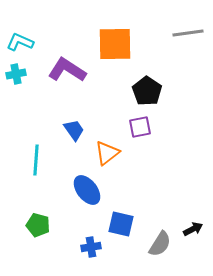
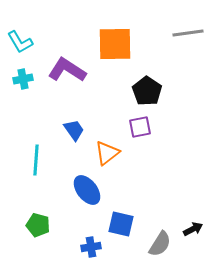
cyan L-shape: rotated 144 degrees counterclockwise
cyan cross: moved 7 px right, 5 px down
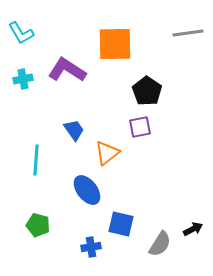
cyan L-shape: moved 1 px right, 9 px up
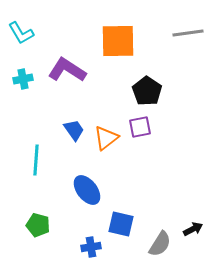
orange square: moved 3 px right, 3 px up
orange triangle: moved 1 px left, 15 px up
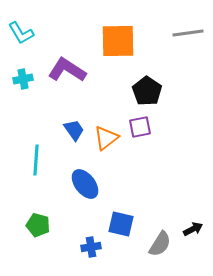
blue ellipse: moved 2 px left, 6 px up
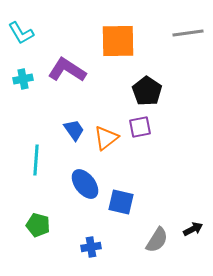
blue square: moved 22 px up
gray semicircle: moved 3 px left, 4 px up
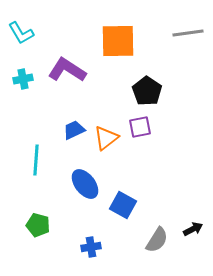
blue trapezoid: rotated 80 degrees counterclockwise
blue square: moved 2 px right, 3 px down; rotated 16 degrees clockwise
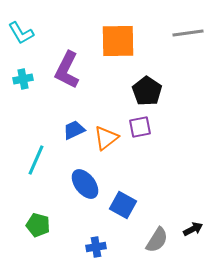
purple L-shape: rotated 96 degrees counterclockwise
cyan line: rotated 20 degrees clockwise
blue cross: moved 5 px right
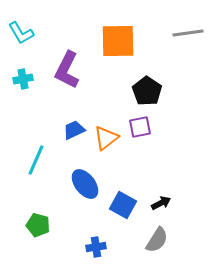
black arrow: moved 32 px left, 26 px up
